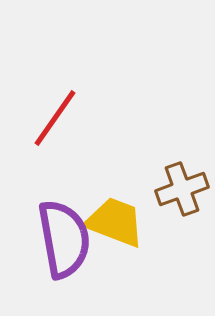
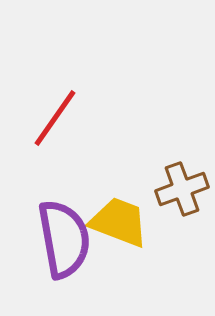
yellow trapezoid: moved 4 px right
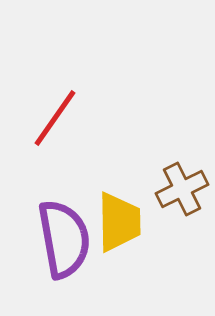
brown cross: rotated 6 degrees counterclockwise
yellow trapezoid: rotated 68 degrees clockwise
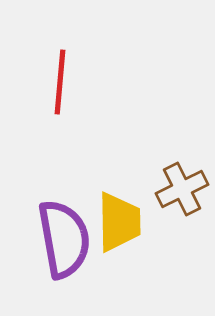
red line: moved 5 px right, 36 px up; rotated 30 degrees counterclockwise
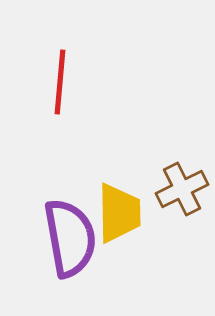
yellow trapezoid: moved 9 px up
purple semicircle: moved 6 px right, 1 px up
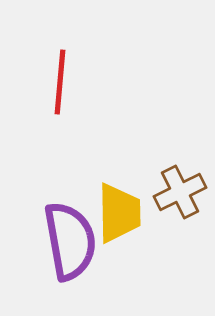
brown cross: moved 2 px left, 3 px down
purple semicircle: moved 3 px down
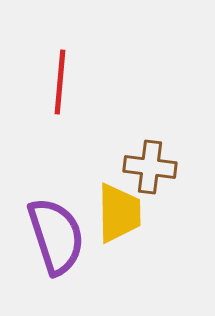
brown cross: moved 30 px left, 25 px up; rotated 33 degrees clockwise
purple semicircle: moved 14 px left, 5 px up; rotated 8 degrees counterclockwise
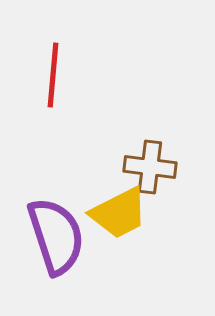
red line: moved 7 px left, 7 px up
yellow trapezoid: rotated 64 degrees clockwise
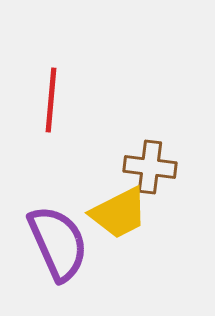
red line: moved 2 px left, 25 px down
purple semicircle: moved 2 px right, 7 px down; rotated 6 degrees counterclockwise
